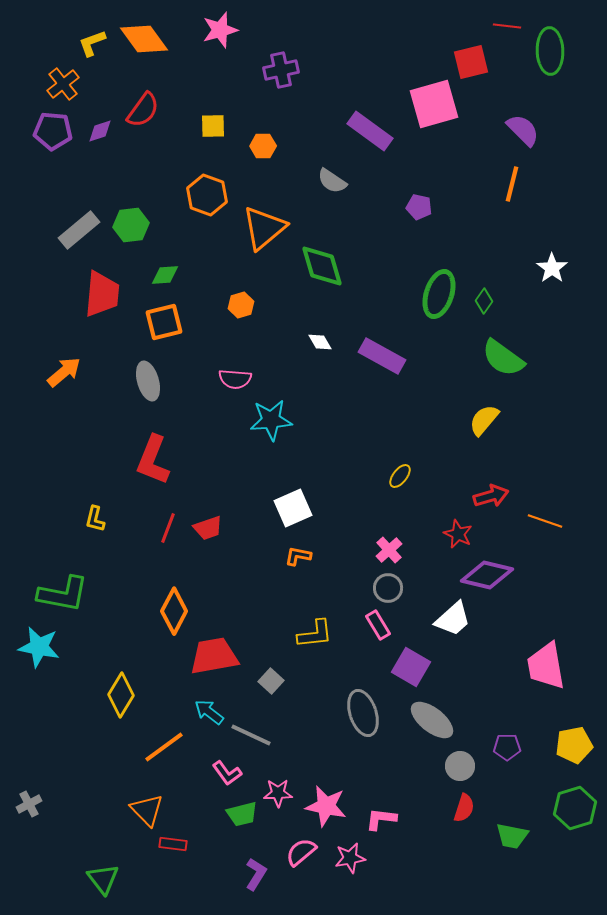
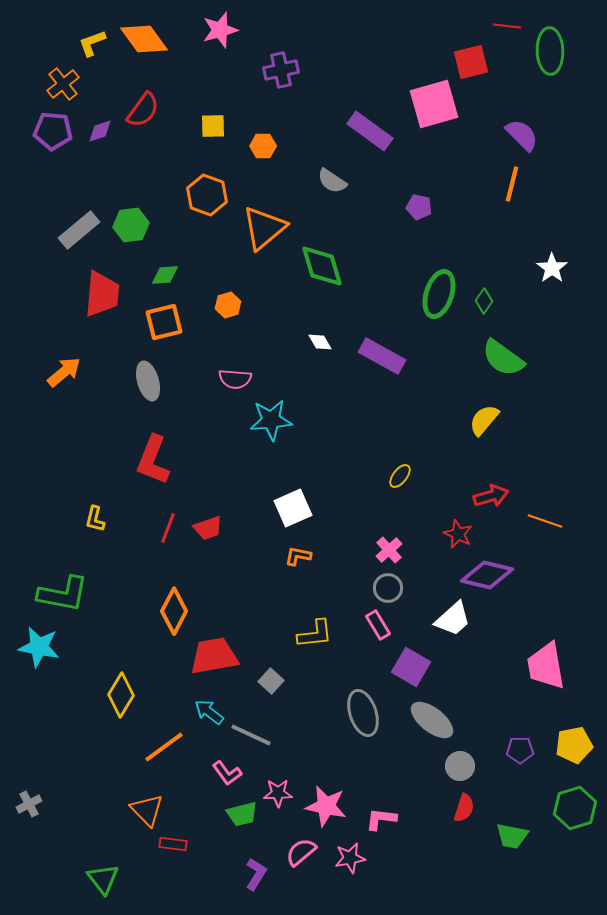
purple semicircle at (523, 130): moved 1 px left, 5 px down
orange hexagon at (241, 305): moved 13 px left
purple pentagon at (507, 747): moved 13 px right, 3 px down
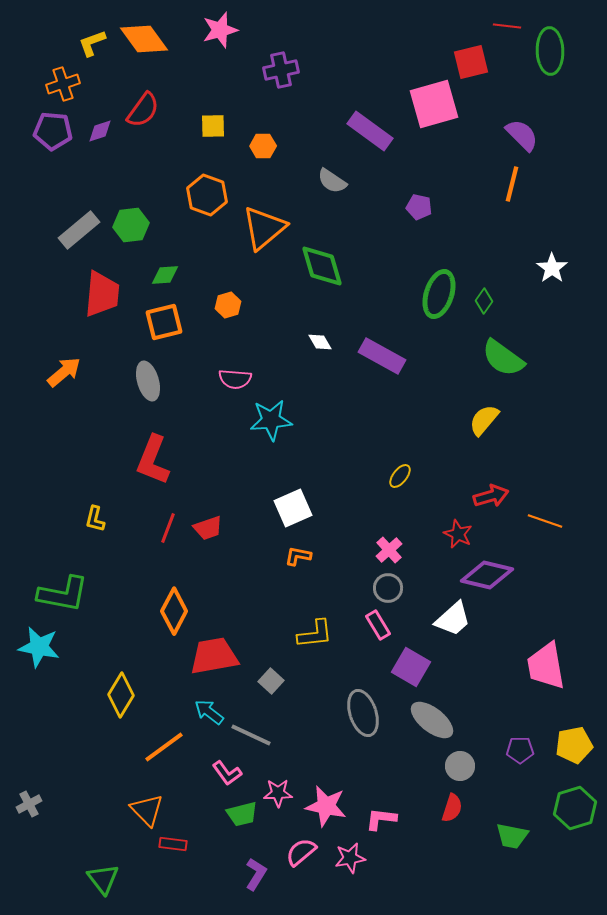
orange cross at (63, 84): rotated 20 degrees clockwise
red semicircle at (464, 808): moved 12 px left
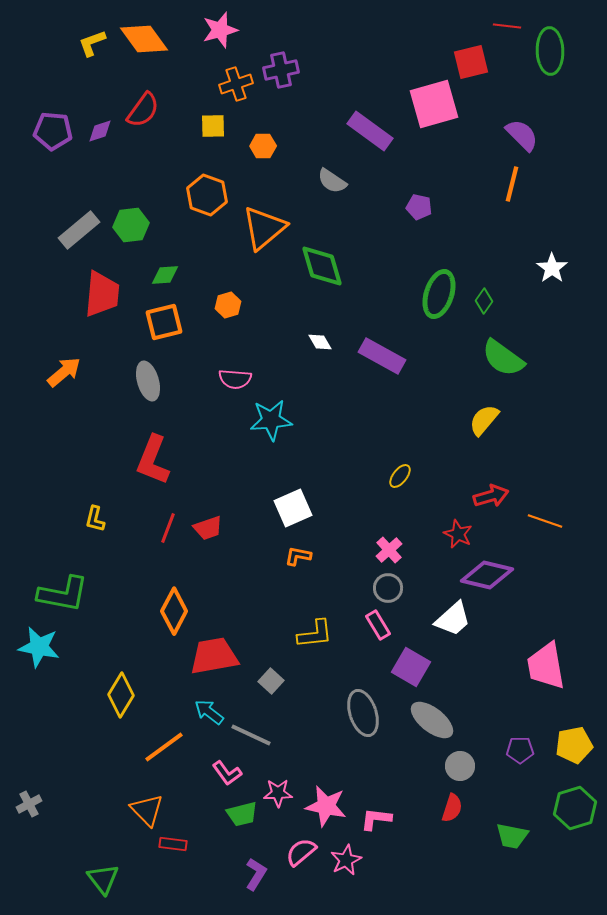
orange cross at (63, 84): moved 173 px right
pink L-shape at (381, 819): moved 5 px left
pink star at (350, 858): moved 4 px left, 2 px down; rotated 16 degrees counterclockwise
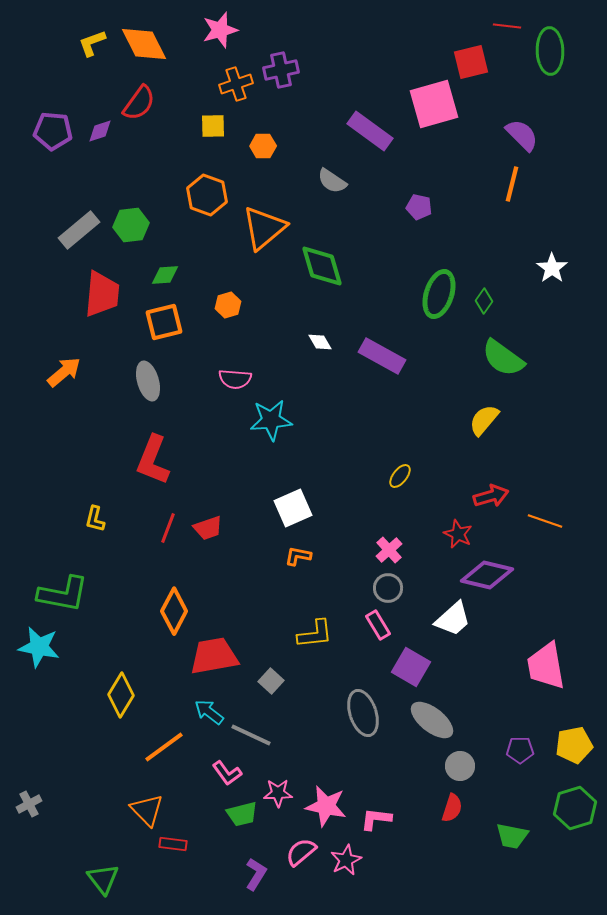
orange diamond at (144, 39): moved 5 px down; rotated 9 degrees clockwise
red semicircle at (143, 110): moved 4 px left, 7 px up
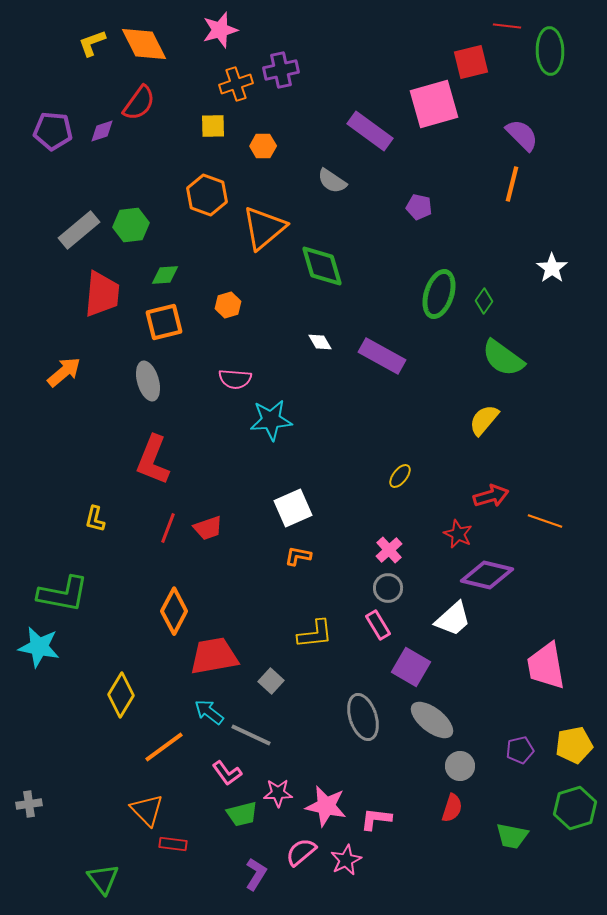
purple diamond at (100, 131): moved 2 px right
gray ellipse at (363, 713): moved 4 px down
purple pentagon at (520, 750): rotated 12 degrees counterclockwise
gray cross at (29, 804): rotated 20 degrees clockwise
